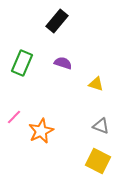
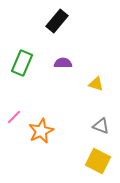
purple semicircle: rotated 18 degrees counterclockwise
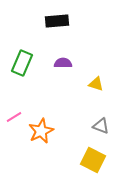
black rectangle: rotated 45 degrees clockwise
pink line: rotated 14 degrees clockwise
yellow square: moved 5 px left, 1 px up
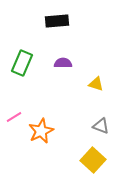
yellow square: rotated 15 degrees clockwise
